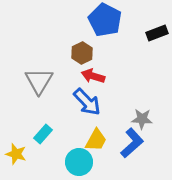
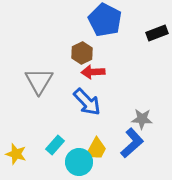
red arrow: moved 4 px up; rotated 20 degrees counterclockwise
cyan rectangle: moved 12 px right, 11 px down
yellow trapezoid: moved 9 px down
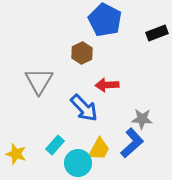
red arrow: moved 14 px right, 13 px down
blue arrow: moved 3 px left, 6 px down
yellow trapezoid: moved 3 px right
cyan circle: moved 1 px left, 1 px down
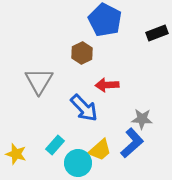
yellow trapezoid: moved 1 px right, 1 px down; rotated 20 degrees clockwise
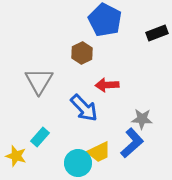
cyan rectangle: moved 15 px left, 8 px up
yellow trapezoid: moved 1 px left, 2 px down; rotated 15 degrees clockwise
yellow star: moved 2 px down
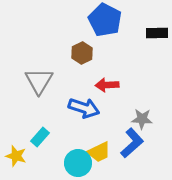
black rectangle: rotated 20 degrees clockwise
blue arrow: rotated 28 degrees counterclockwise
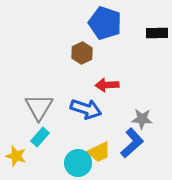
blue pentagon: moved 3 px down; rotated 8 degrees counterclockwise
gray triangle: moved 26 px down
blue arrow: moved 2 px right, 1 px down
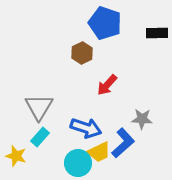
red arrow: rotated 45 degrees counterclockwise
blue arrow: moved 19 px down
blue L-shape: moved 9 px left
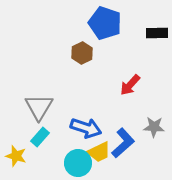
red arrow: moved 23 px right
gray star: moved 12 px right, 8 px down
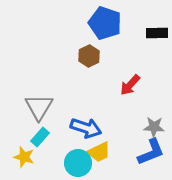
brown hexagon: moved 7 px right, 3 px down
blue L-shape: moved 28 px right, 9 px down; rotated 20 degrees clockwise
yellow star: moved 8 px right, 1 px down
